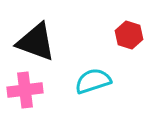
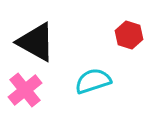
black triangle: rotated 9 degrees clockwise
pink cross: rotated 32 degrees counterclockwise
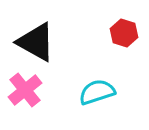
red hexagon: moved 5 px left, 2 px up
cyan semicircle: moved 4 px right, 11 px down
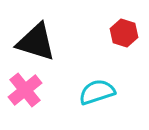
black triangle: rotated 12 degrees counterclockwise
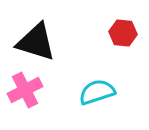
red hexagon: moved 1 px left; rotated 12 degrees counterclockwise
pink cross: rotated 12 degrees clockwise
